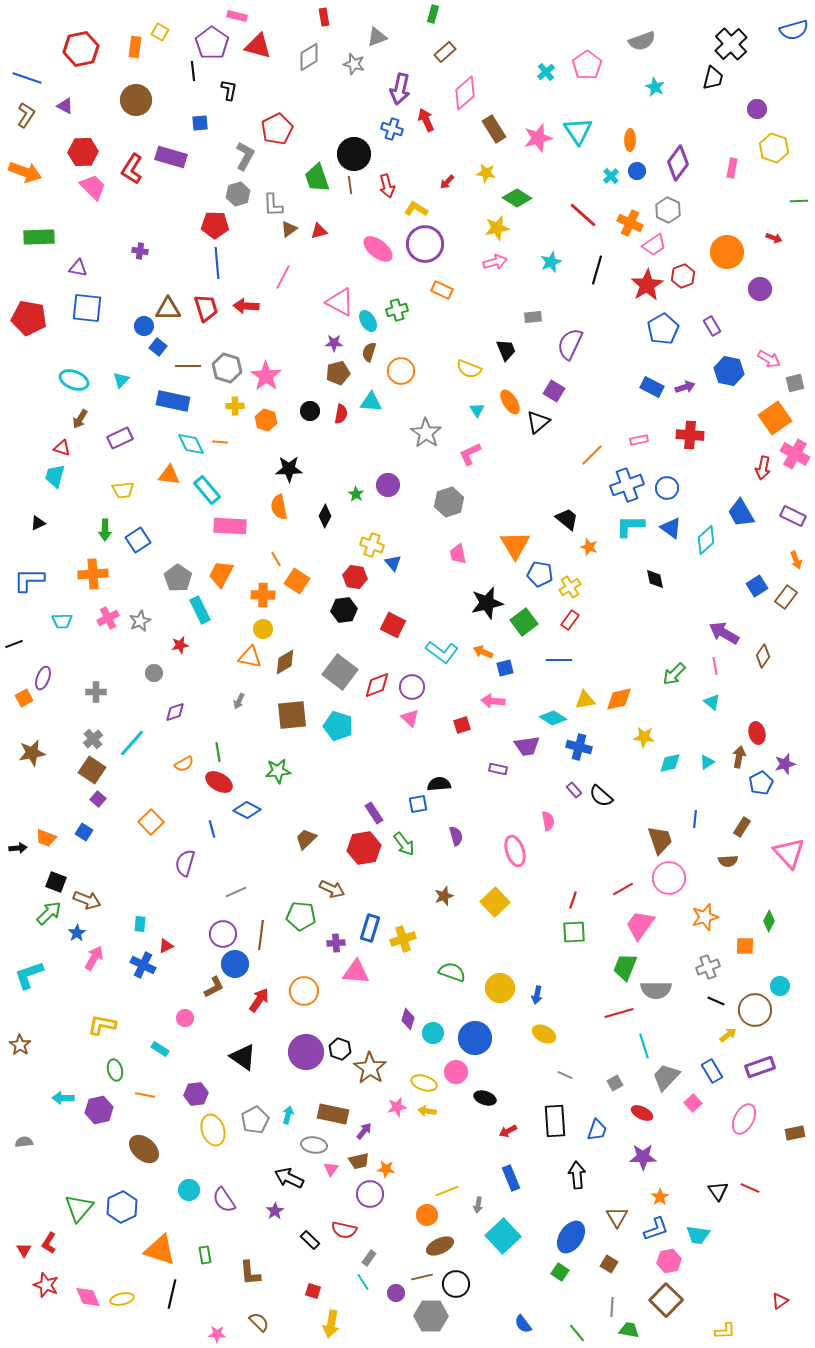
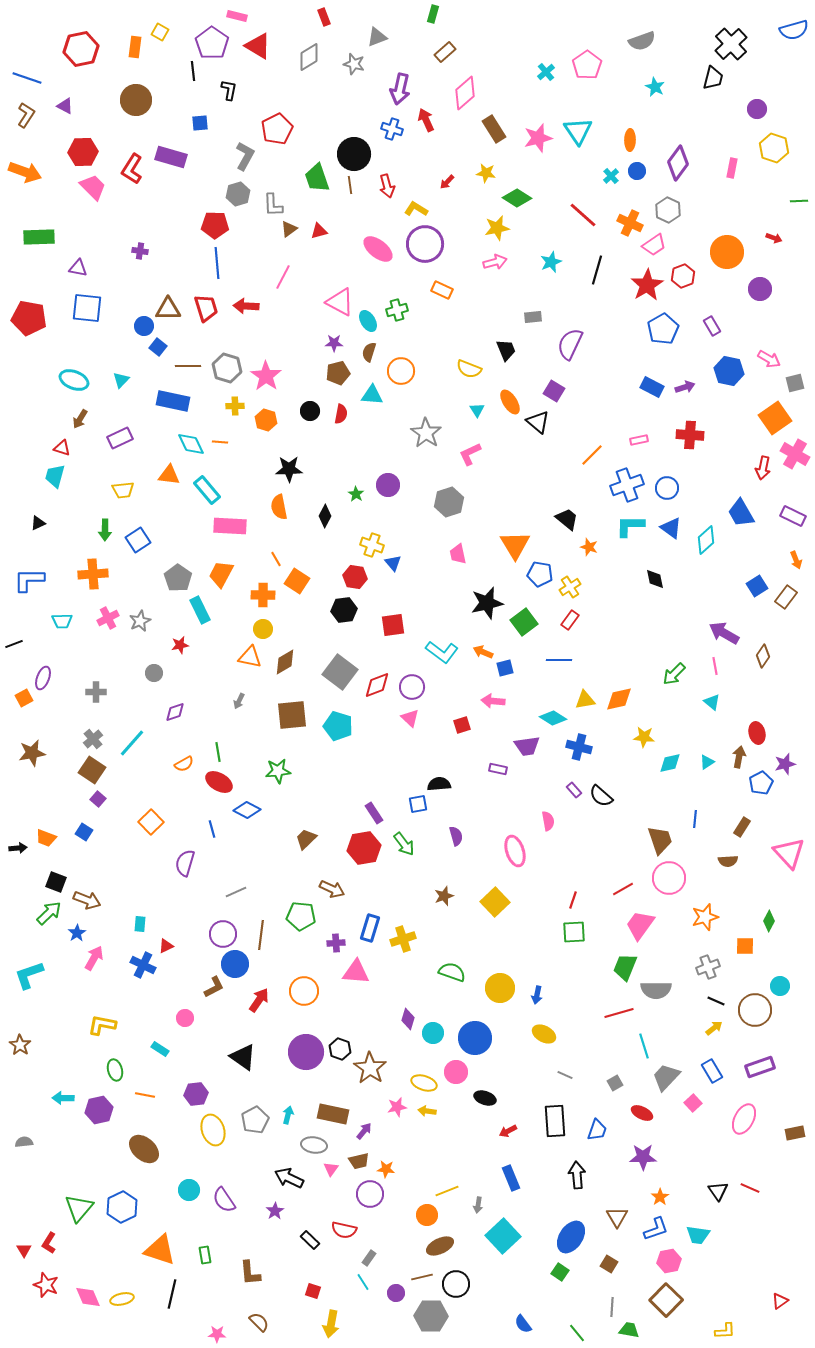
red rectangle at (324, 17): rotated 12 degrees counterclockwise
red triangle at (258, 46): rotated 16 degrees clockwise
cyan triangle at (371, 402): moved 1 px right, 7 px up
black triangle at (538, 422): rotated 40 degrees counterclockwise
red square at (393, 625): rotated 35 degrees counterclockwise
yellow arrow at (728, 1035): moved 14 px left, 7 px up
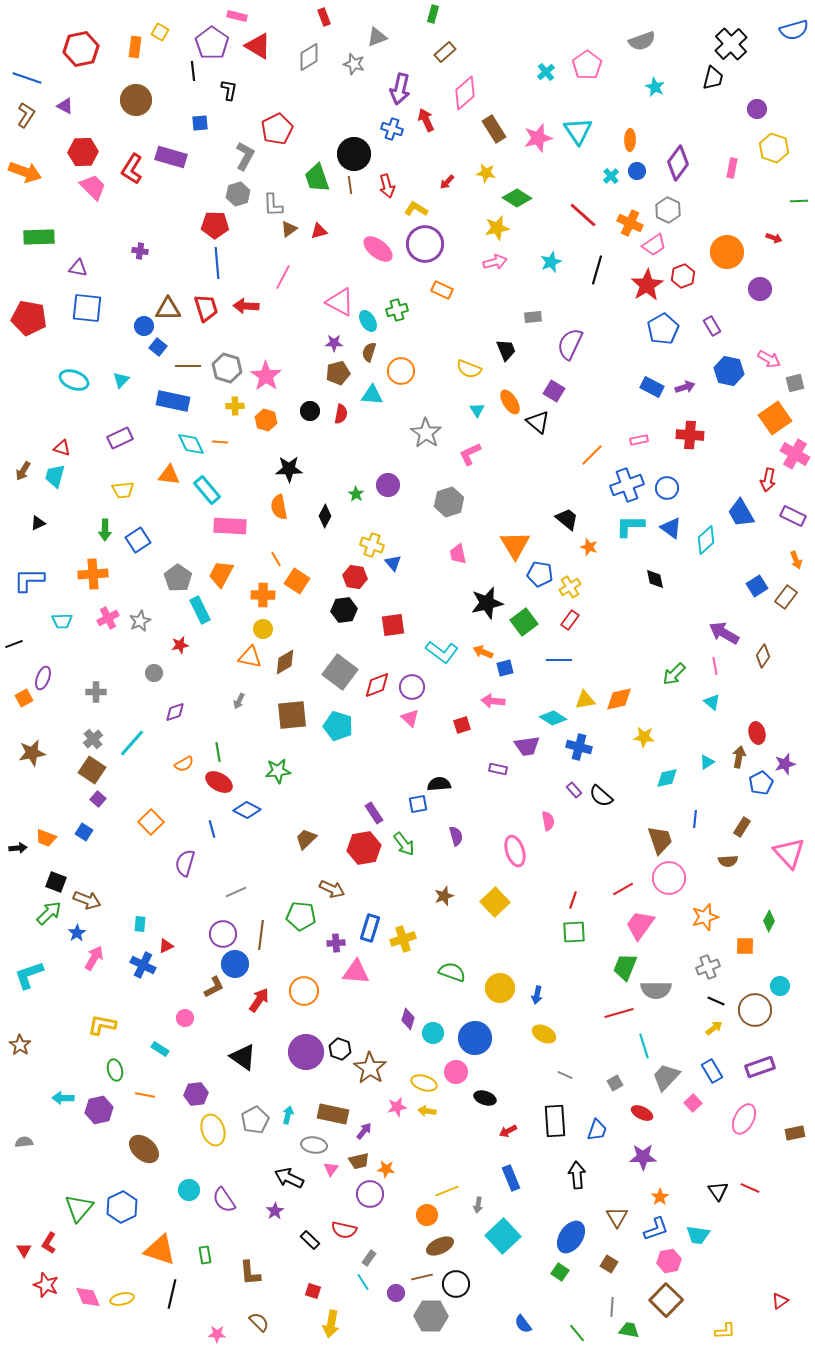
brown arrow at (80, 419): moved 57 px left, 52 px down
red arrow at (763, 468): moved 5 px right, 12 px down
cyan diamond at (670, 763): moved 3 px left, 15 px down
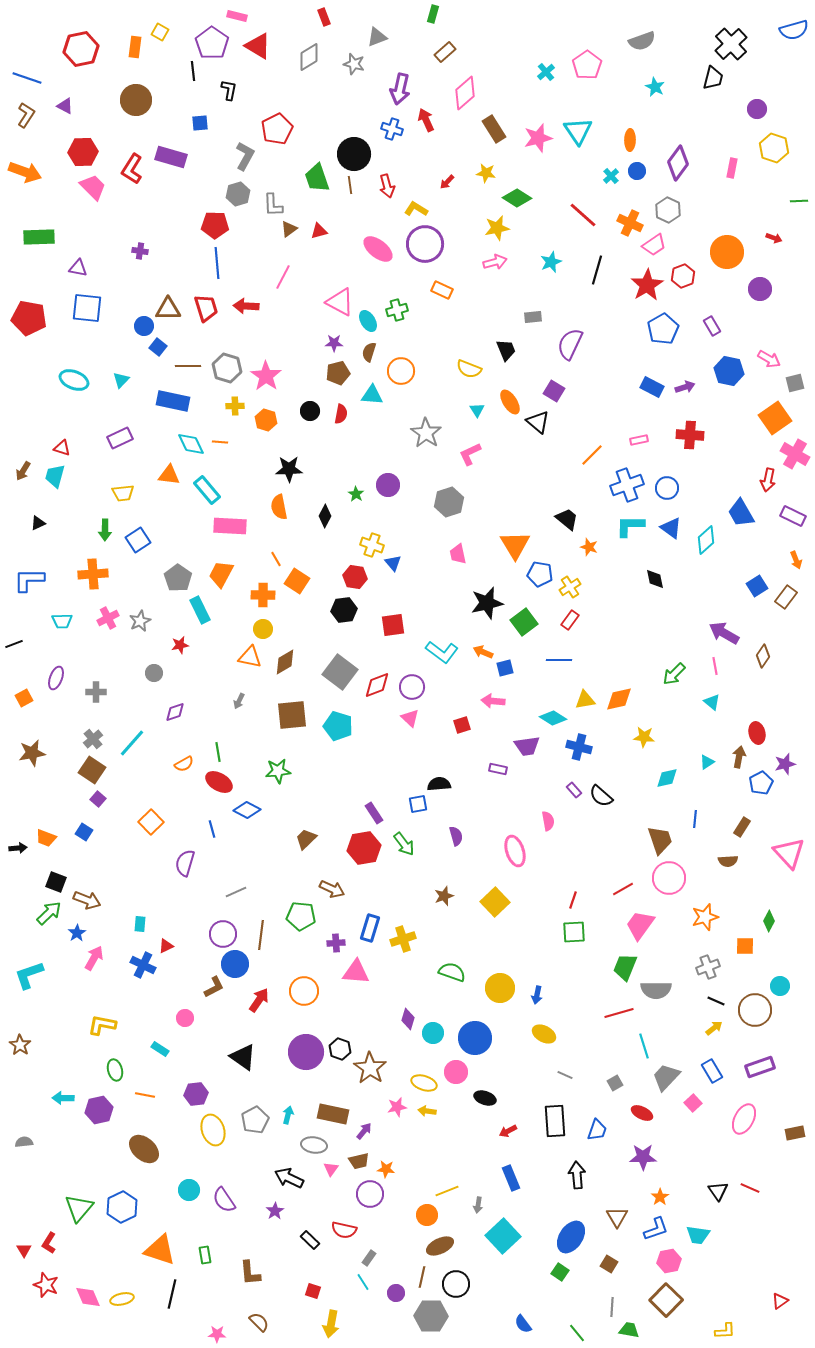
yellow trapezoid at (123, 490): moved 3 px down
purple ellipse at (43, 678): moved 13 px right
brown line at (422, 1277): rotated 65 degrees counterclockwise
